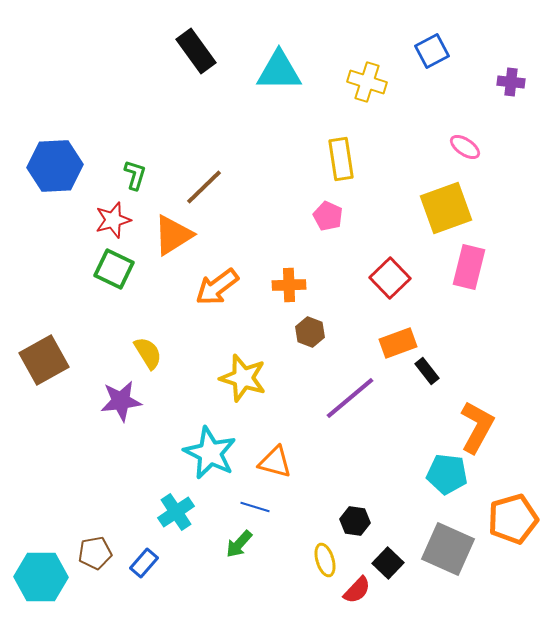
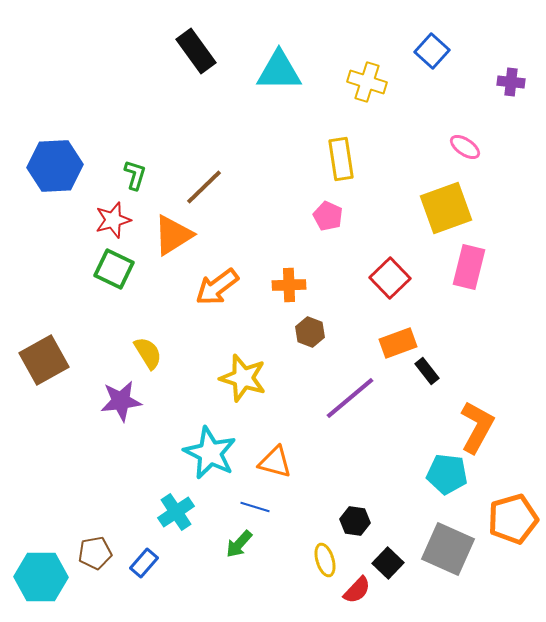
blue square at (432, 51): rotated 20 degrees counterclockwise
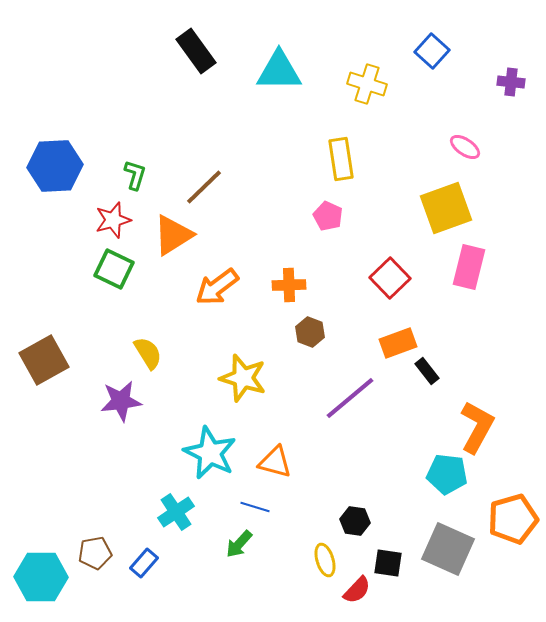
yellow cross at (367, 82): moved 2 px down
black square at (388, 563): rotated 36 degrees counterclockwise
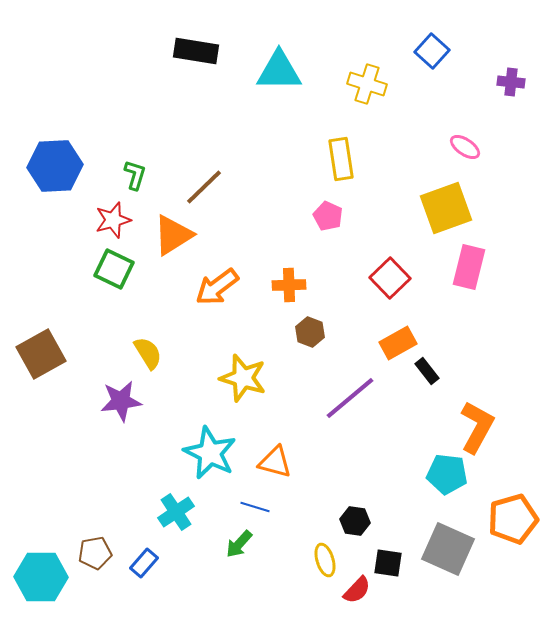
black rectangle at (196, 51): rotated 45 degrees counterclockwise
orange rectangle at (398, 343): rotated 9 degrees counterclockwise
brown square at (44, 360): moved 3 px left, 6 px up
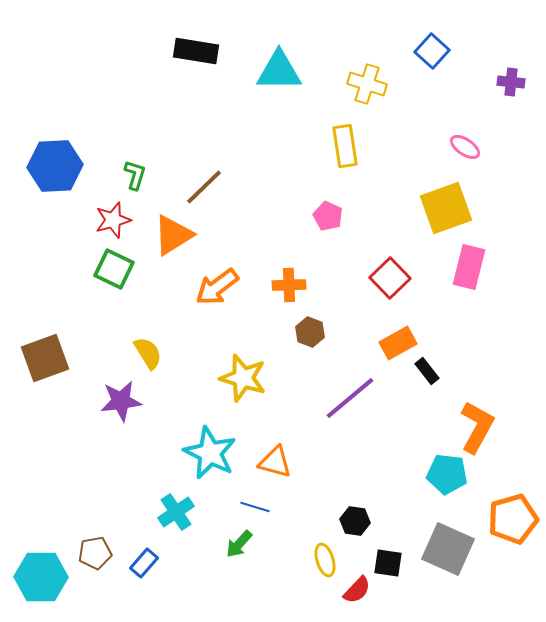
yellow rectangle at (341, 159): moved 4 px right, 13 px up
brown square at (41, 354): moved 4 px right, 4 px down; rotated 9 degrees clockwise
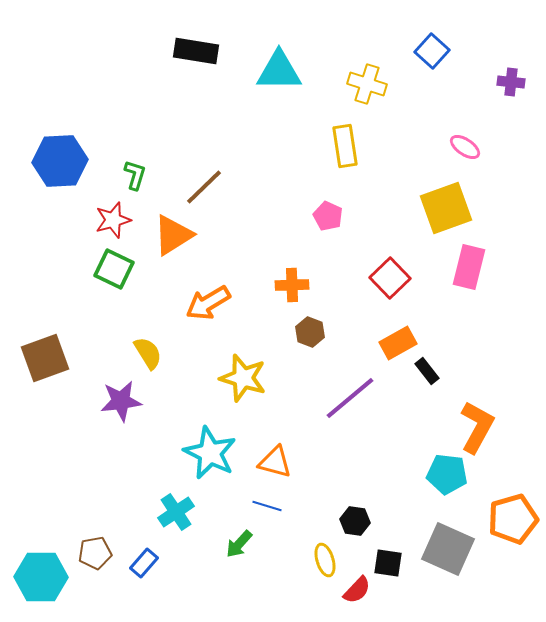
blue hexagon at (55, 166): moved 5 px right, 5 px up
orange cross at (289, 285): moved 3 px right
orange arrow at (217, 287): moved 9 px left, 16 px down; rotated 6 degrees clockwise
blue line at (255, 507): moved 12 px right, 1 px up
